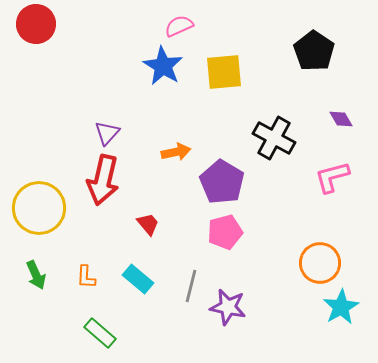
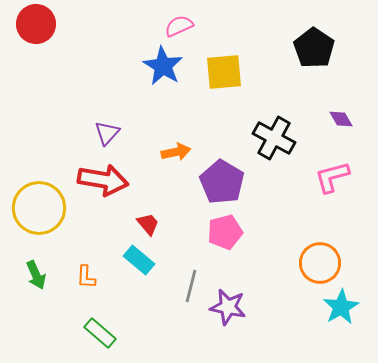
black pentagon: moved 3 px up
red arrow: rotated 93 degrees counterclockwise
cyan rectangle: moved 1 px right, 19 px up
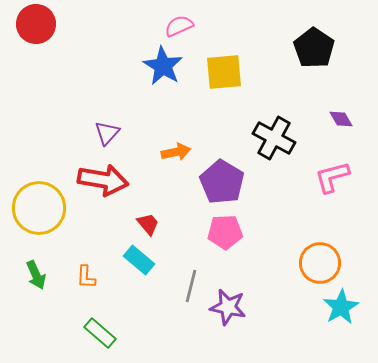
pink pentagon: rotated 12 degrees clockwise
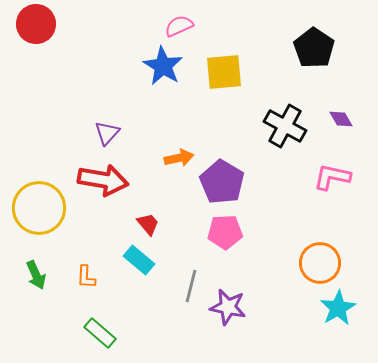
black cross: moved 11 px right, 12 px up
orange arrow: moved 3 px right, 6 px down
pink L-shape: rotated 27 degrees clockwise
cyan star: moved 3 px left, 1 px down
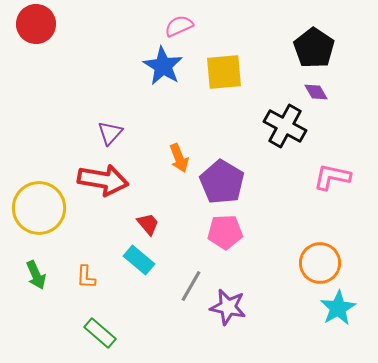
purple diamond: moved 25 px left, 27 px up
purple triangle: moved 3 px right
orange arrow: rotated 80 degrees clockwise
gray line: rotated 16 degrees clockwise
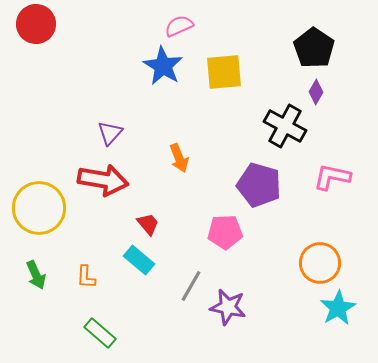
purple diamond: rotated 60 degrees clockwise
purple pentagon: moved 37 px right, 3 px down; rotated 15 degrees counterclockwise
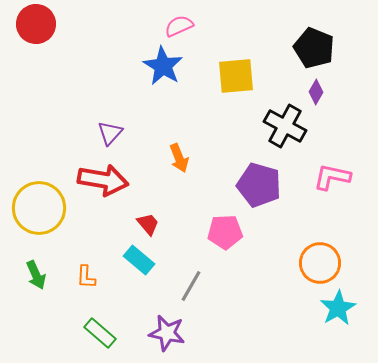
black pentagon: rotated 12 degrees counterclockwise
yellow square: moved 12 px right, 4 px down
purple star: moved 61 px left, 26 px down
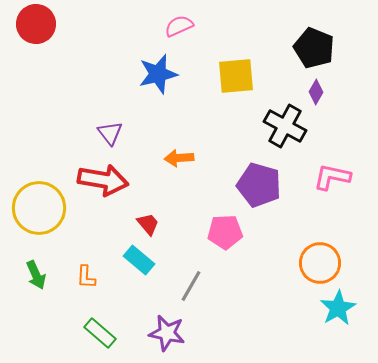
blue star: moved 5 px left, 8 px down; rotated 27 degrees clockwise
purple triangle: rotated 20 degrees counterclockwise
orange arrow: rotated 108 degrees clockwise
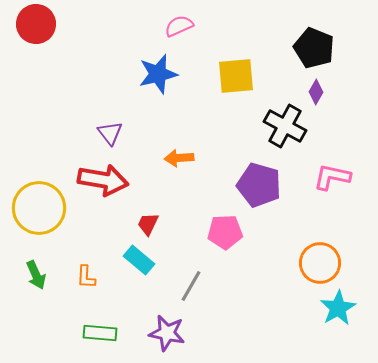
red trapezoid: rotated 115 degrees counterclockwise
green rectangle: rotated 36 degrees counterclockwise
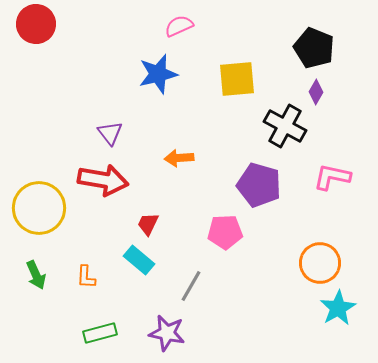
yellow square: moved 1 px right, 3 px down
green rectangle: rotated 20 degrees counterclockwise
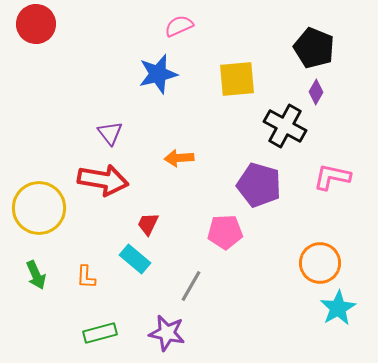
cyan rectangle: moved 4 px left, 1 px up
